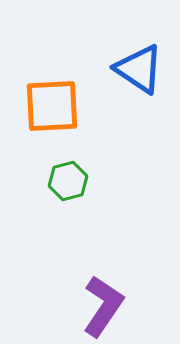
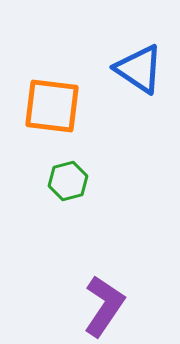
orange square: rotated 10 degrees clockwise
purple L-shape: moved 1 px right
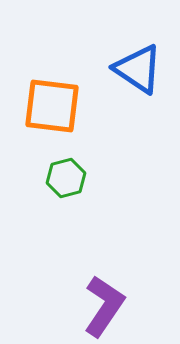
blue triangle: moved 1 px left
green hexagon: moved 2 px left, 3 px up
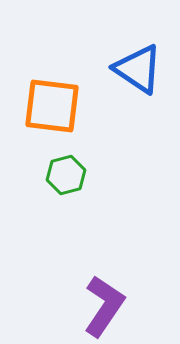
green hexagon: moved 3 px up
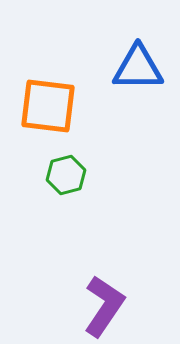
blue triangle: moved 1 px up; rotated 34 degrees counterclockwise
orange square: moved 4 px left
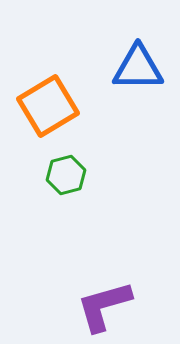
orange square: rotated 38 degrees counterclockwise
purple L-shape: rotated 140 degrees counterclockwise
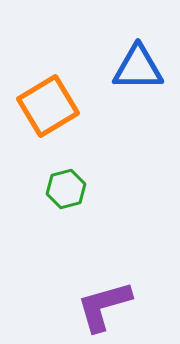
green hexagon: moved 14 px down
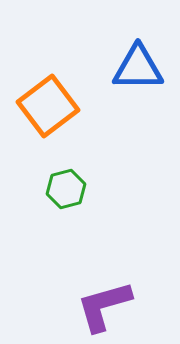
orange square: rotated 6 degrees counterclockwise
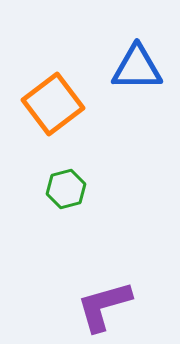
blue triangle: moved 1 px left
orange square: moved 5 px right, 2 px up
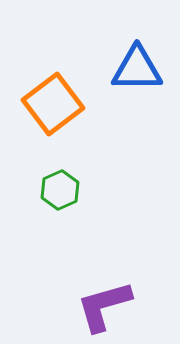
blue triangle: moved 1 px down
green hexagon: moved 6 px left, 1 px down; rotated 9 degrees counterclockwise
